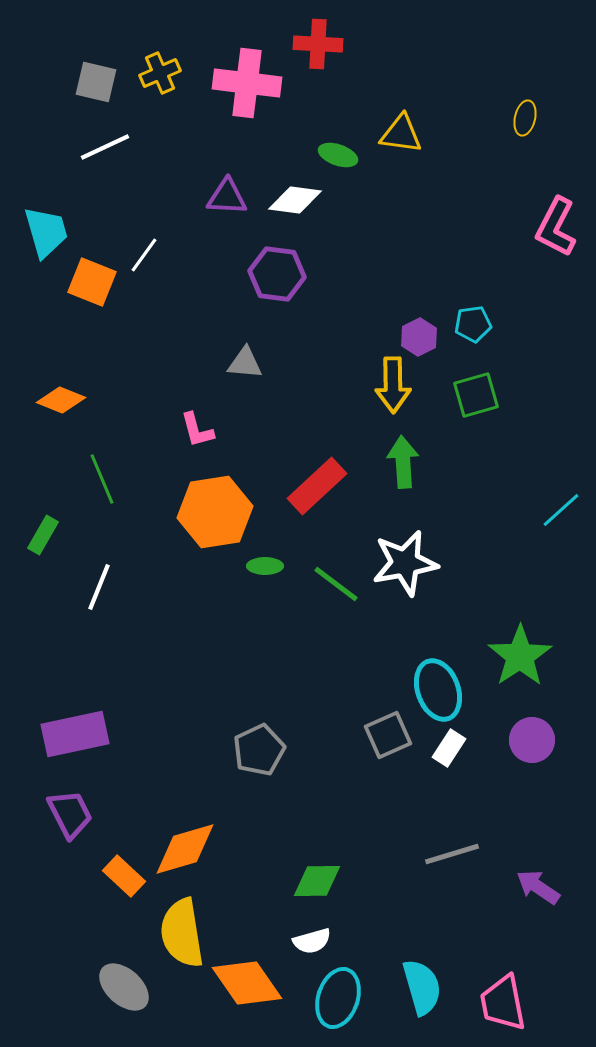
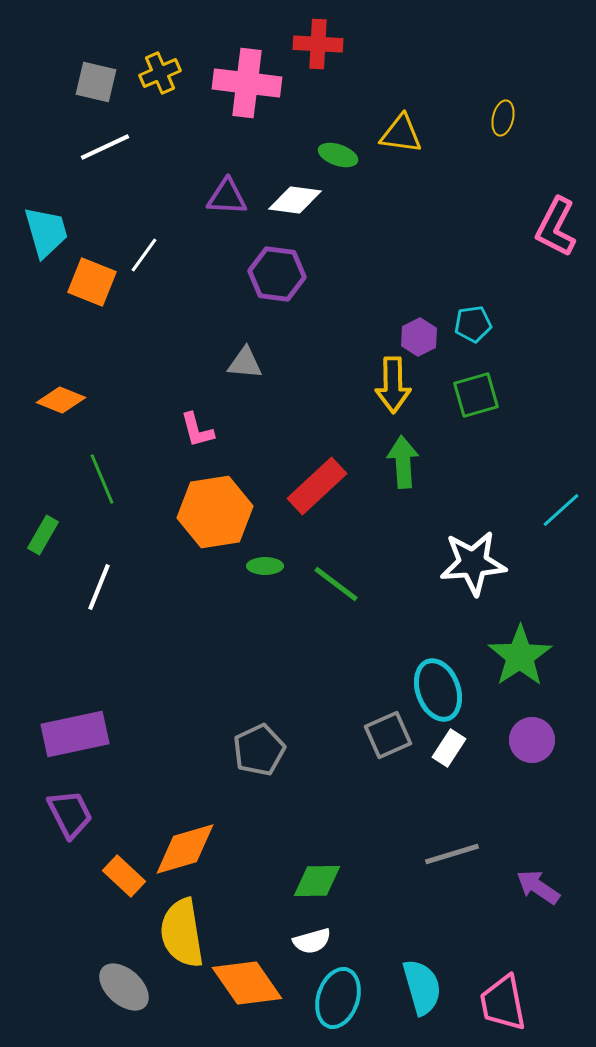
yellow ellipse at (525, 118): moved 22 px left
white star at (405, 563): moved 68 px right; rotated 6 degrees clockwise
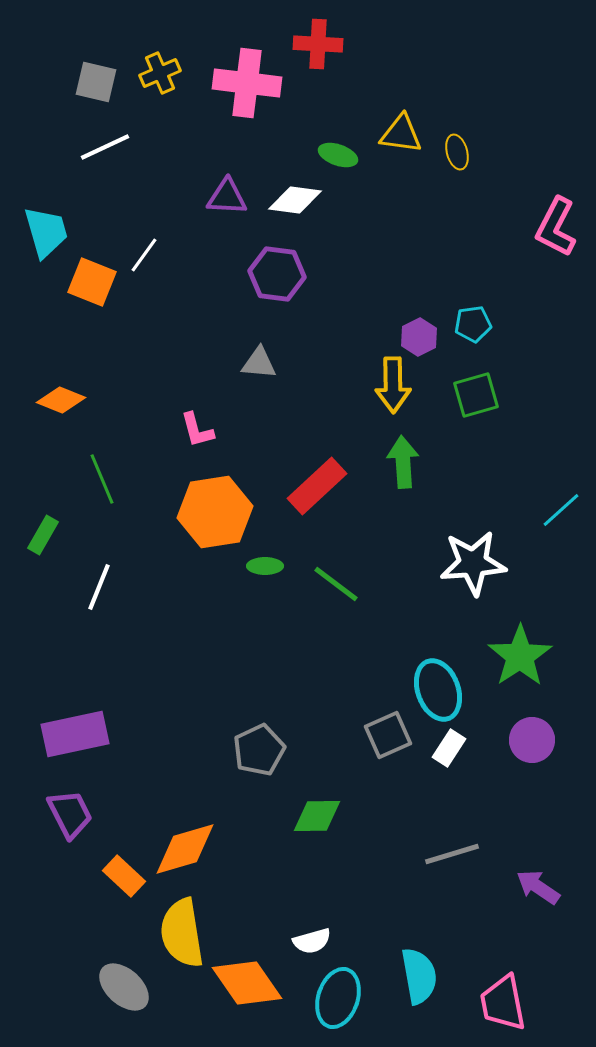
yellow ellipse at (503, 118): moved 46 px left, 34 px down; rotated 28 degrees counterclockwise
gray triangle at (245, 363): moved 14 px right
green diamond at (317, 881): moved 65 px up
cyan semicircle at (422, 987): moved 3 px left, 11 px up; rotated 6 degrees clockwise
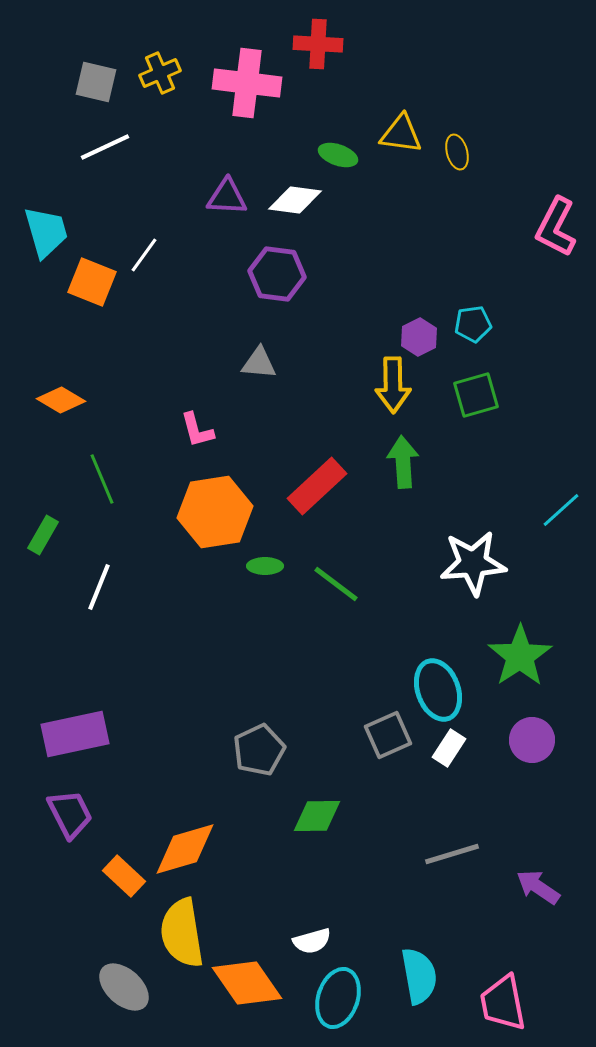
orange diamond at (61, 400): rotated 9 degrees clockwise
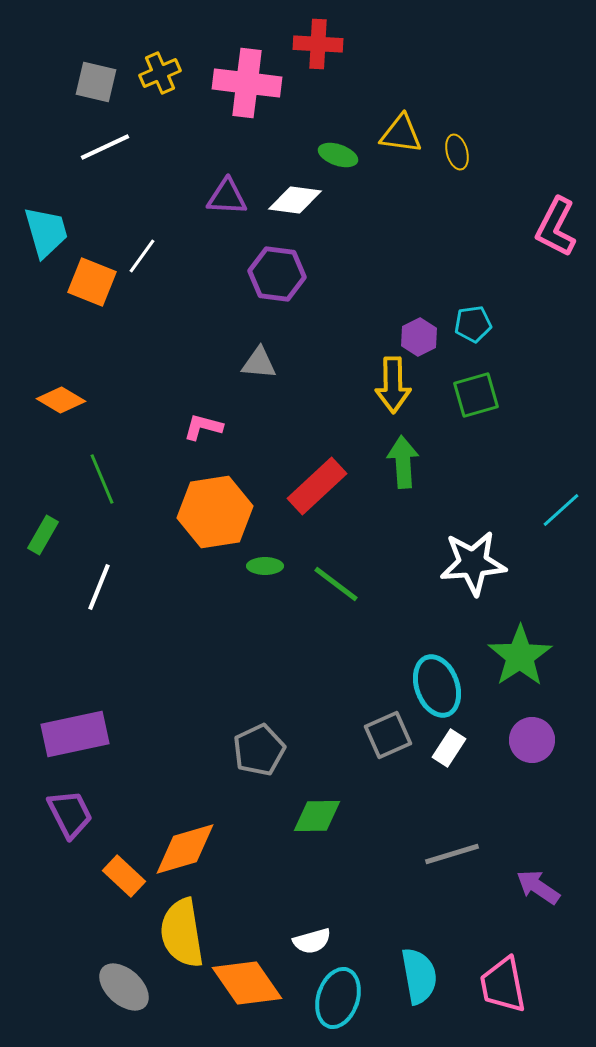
white line at (144, 255): moved 2 px left, 1 px down
pink L-shape at (197, 430): moved 6 px right, 3 px up; rotated 120 degrees clockwise
cyan ellipse at (438, 690): moved 1 px left, 4 px up
pink trapezoid at (503, 1003): moved 18 px up
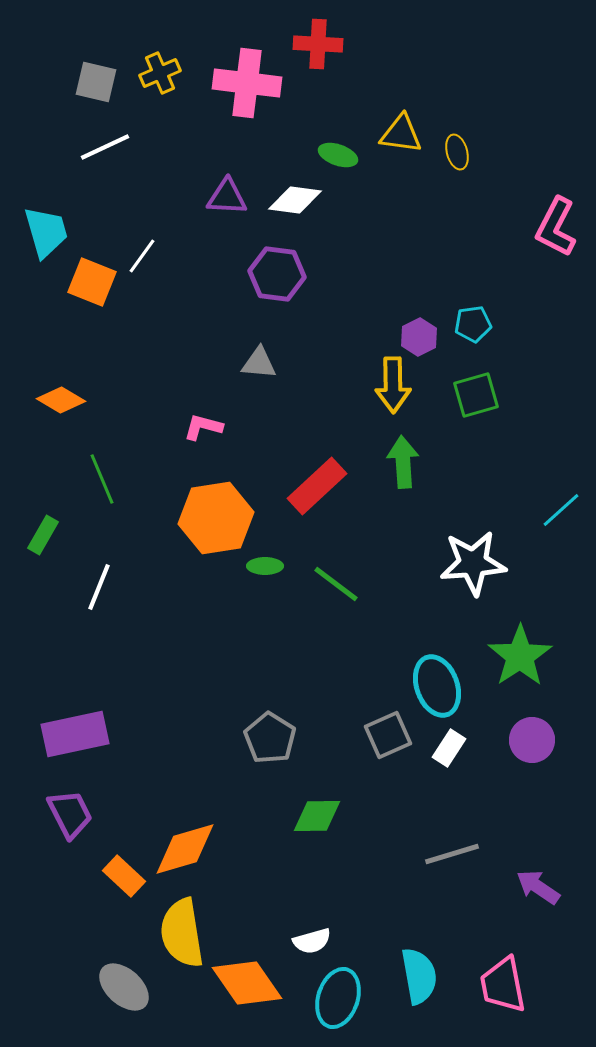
orange hexagon at (215, 512): moved 1 px right, 6 px down
gray pentagon at (259, 750): moved 11 px right, 12 px up; rotated 15 degrees counterclockwise
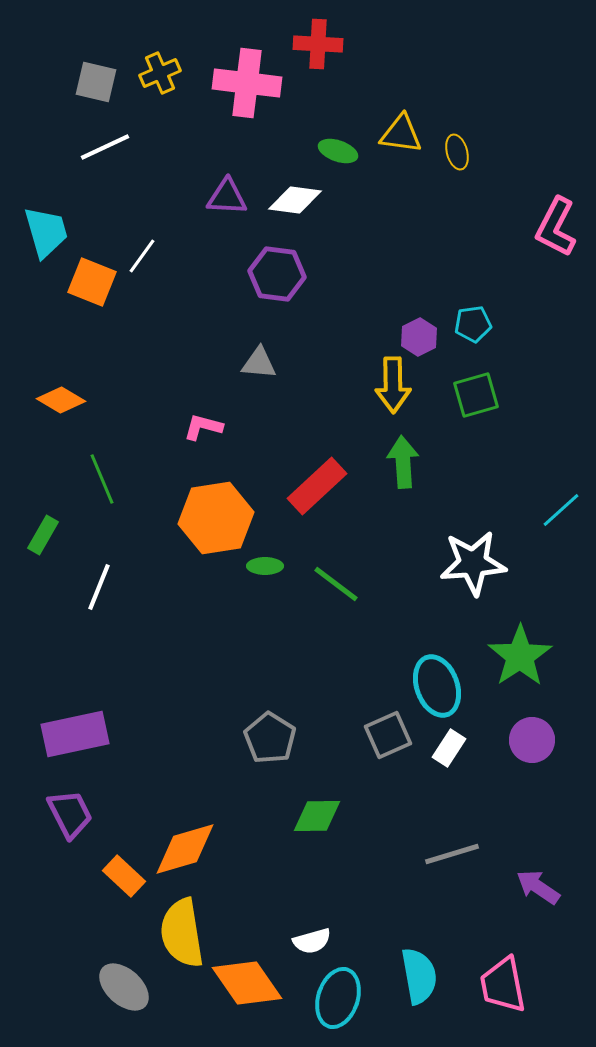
green ellipse at (338, 155): moved 4 px up
